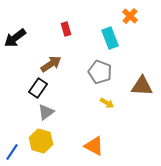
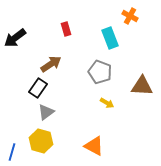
orange cross: rotated 14 degrees counterclockwise
blue line: rotated 18 degrees counterclockwise
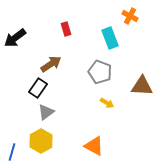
yellow hexagon: rotated 15 degrees clockwise
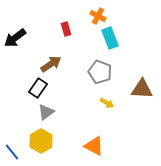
orange cross: moved 32 px left
brown triangle: moved 3 px down
blue line: rotated 54 degrees counterclockwise
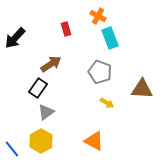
black arrow: rotated 10 degrees counterclockwise
orange triangle: moved 5 px up
blue line: moved 3 px up
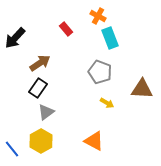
red rectangle: rotated 24 degrees counterclockwise
brown arrow: moved 11 px left, 1 px up
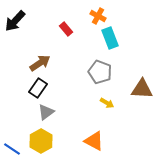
black arrow: moved 17 px up
blue line: rotated 18 degrees counterclockwise
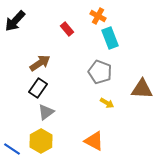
red rectangle: moved 1 px right
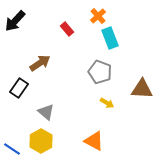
orange cross: rotated 21 degrees clockwise
black rectangle: moved 19 px left
gray triangle: rotated 42 degrees counterclockwise
